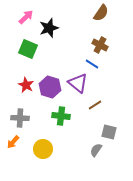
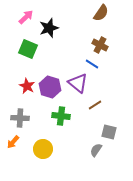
red star: moved 1 px right, 1 px down
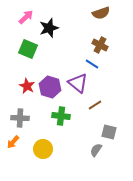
brown semicircle: rotated 36 degrees clockwise
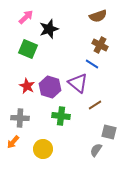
brown semicircle: moved 3 px left, 3 px down
black star: moved 1 px down
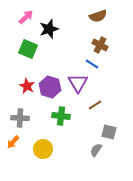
purple triangle: rotated 20 degrees clockwise
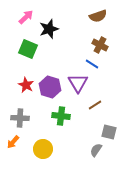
red star: moved 1 px left, 1 px up
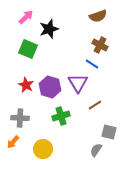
green cross: rotated 24 degrees counterclockwise
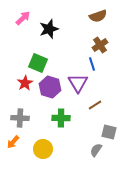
pink arrow: moved 3 px left, 1 px down
brown cross: rotated 28 degrees clockwise
green square: moved 10 px right, 14 px down
blue line: rotated 40 degrees clockwise
red star: moved 1 px left, 2 px up; rotated 14 degrees clockwise
green cross: moved 2 px down; rotated 18 degrees clockwise
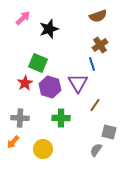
brown line: rotated 24 degrees counterclockwise
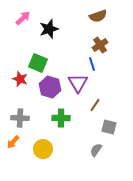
red star: moved 5 px left, 4 px up; rotated 21 degrees counterclockwise
gray square: moved 5 px up
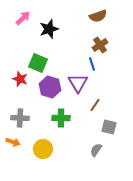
orange arrow: rotated 112 degrees counterclockwise
